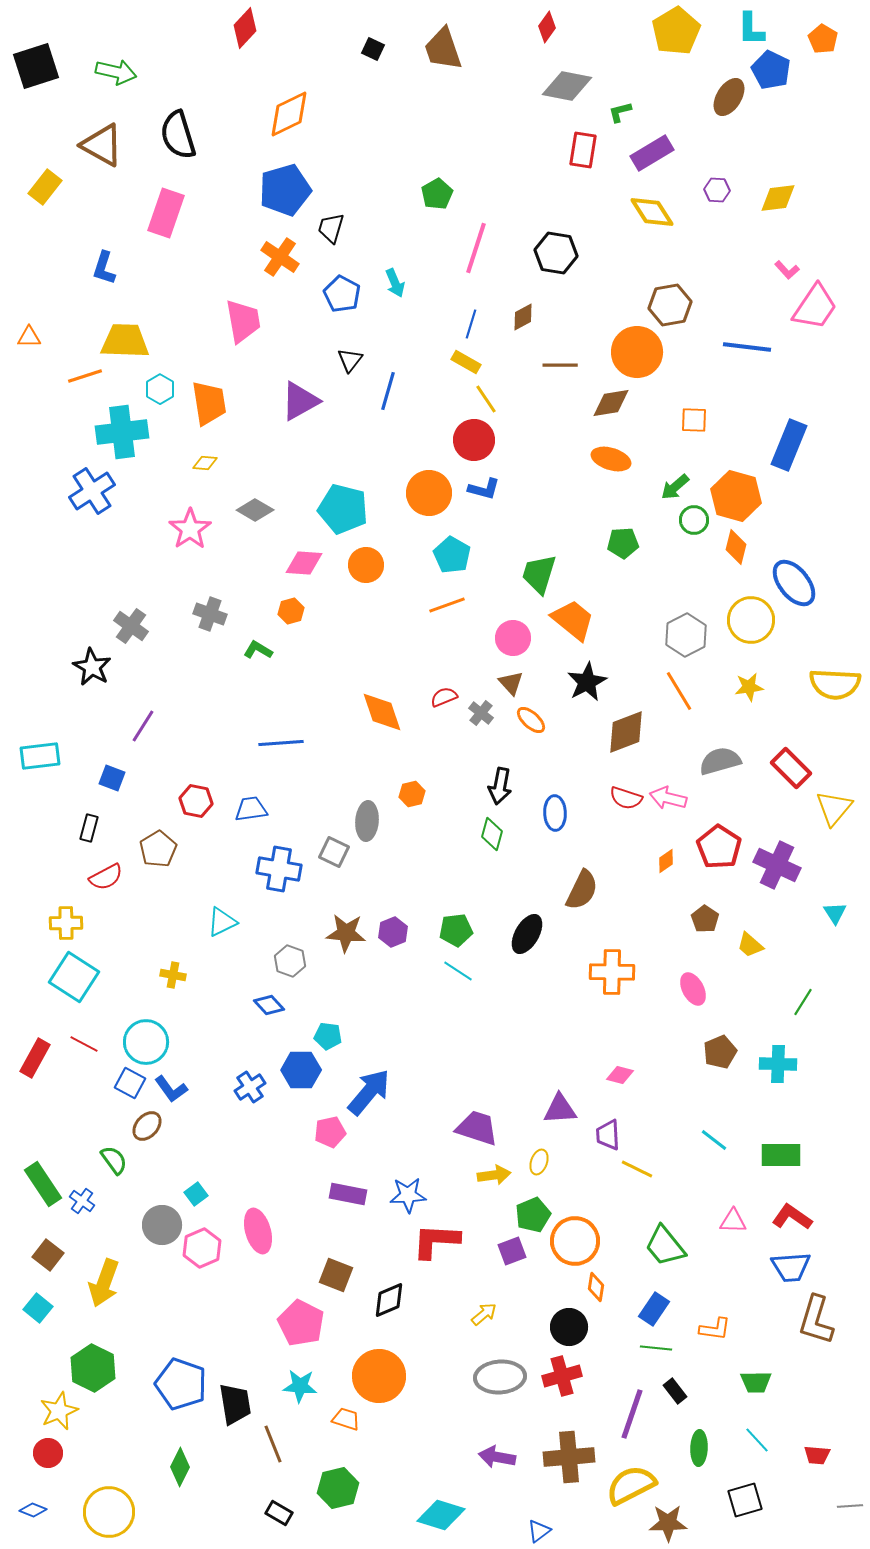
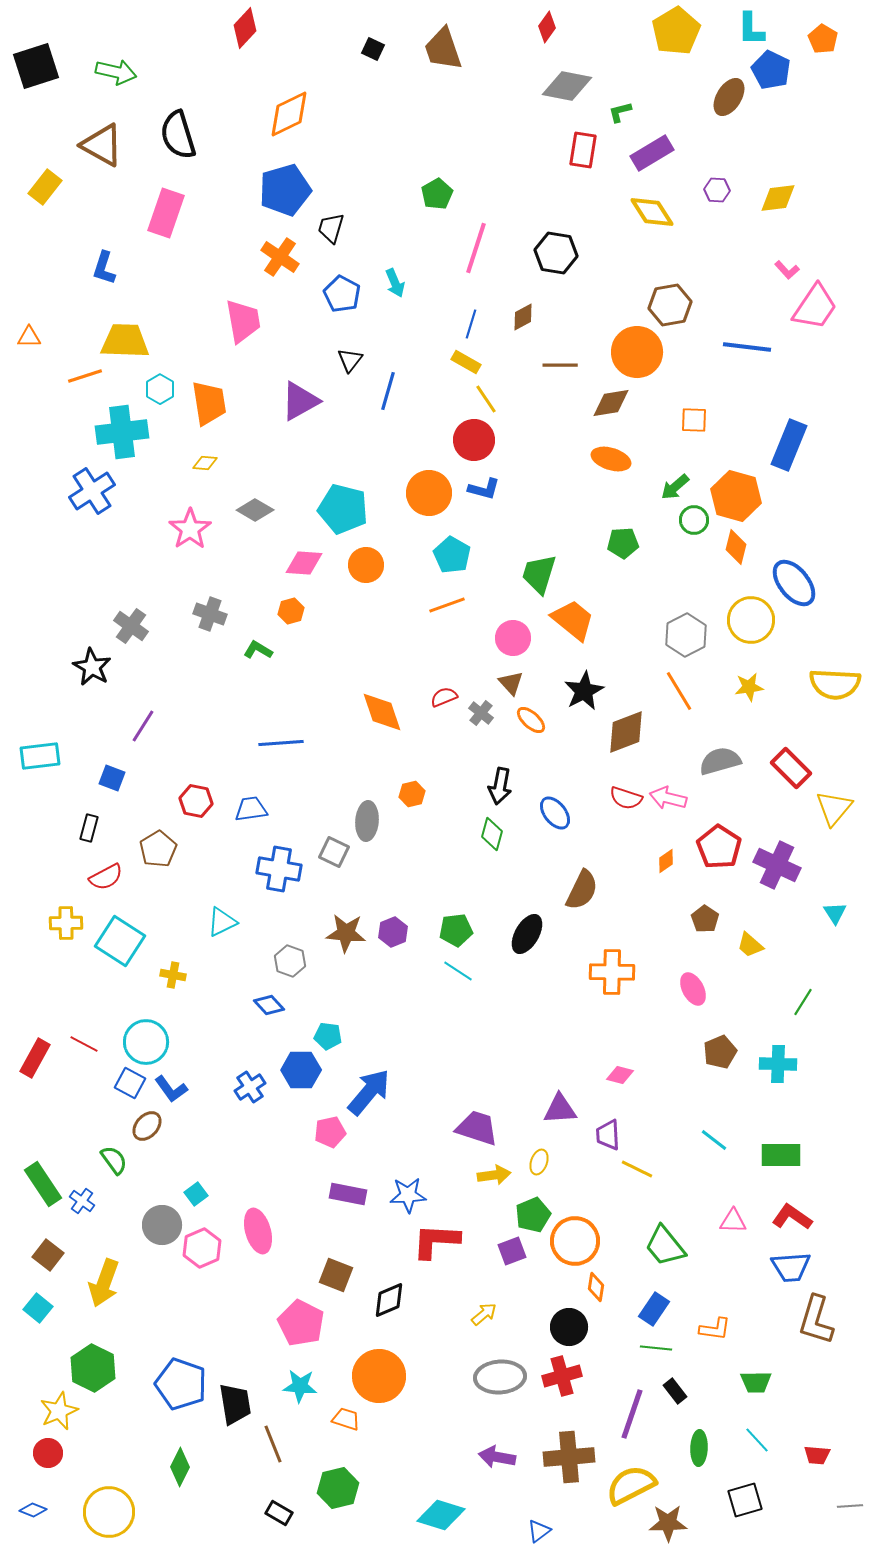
black star at (587, 682): moved 3 px left, 9 px down
blue ellipse at (555, 813): rotated 36 degrees counterclockwise
cyan square at (74, 977): moved 46 px right, 36 px up
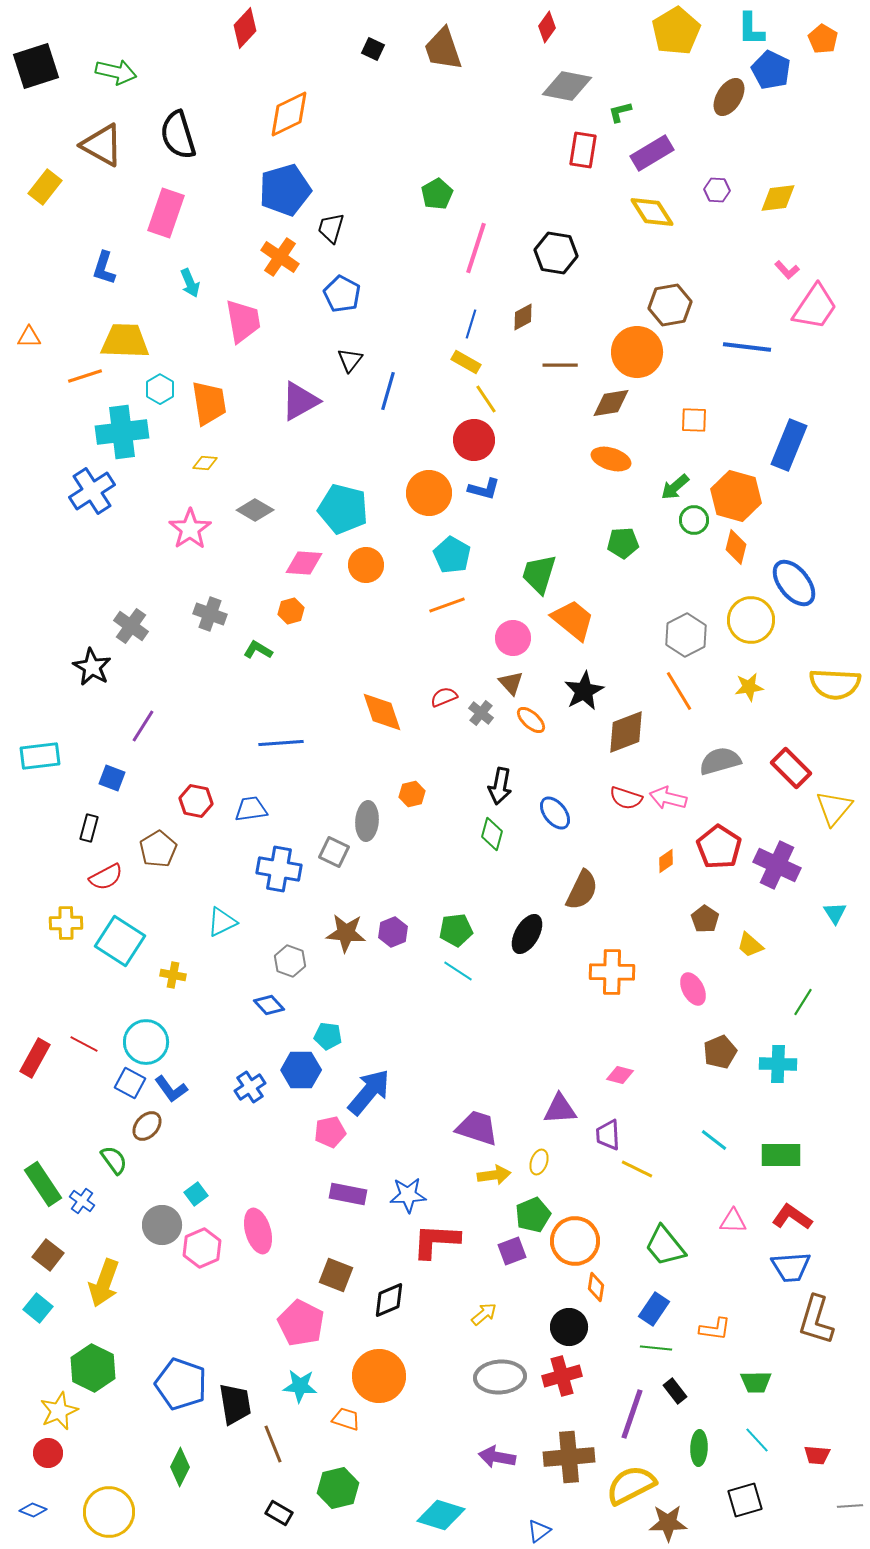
cyan arrow at (395, 283): moved 205 px left
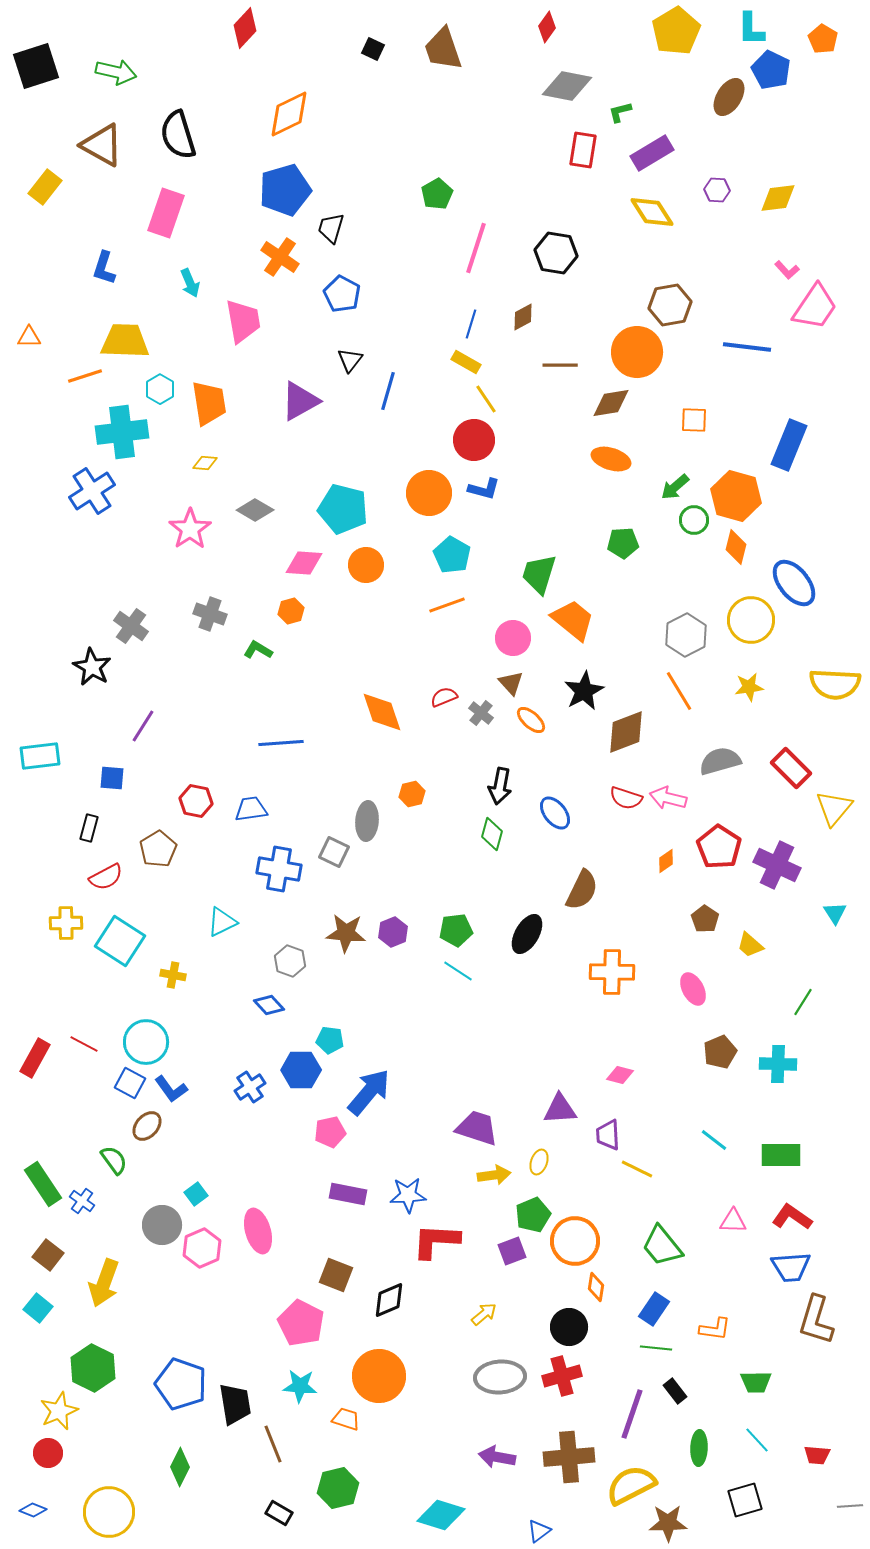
blue square at (112, 778): rotated 16 degrees counterclockwise
cyan pentagon at (328, 1036): moved 2 px right, 4 px down
green trapezoid at (665, 1246): moved 3 px left
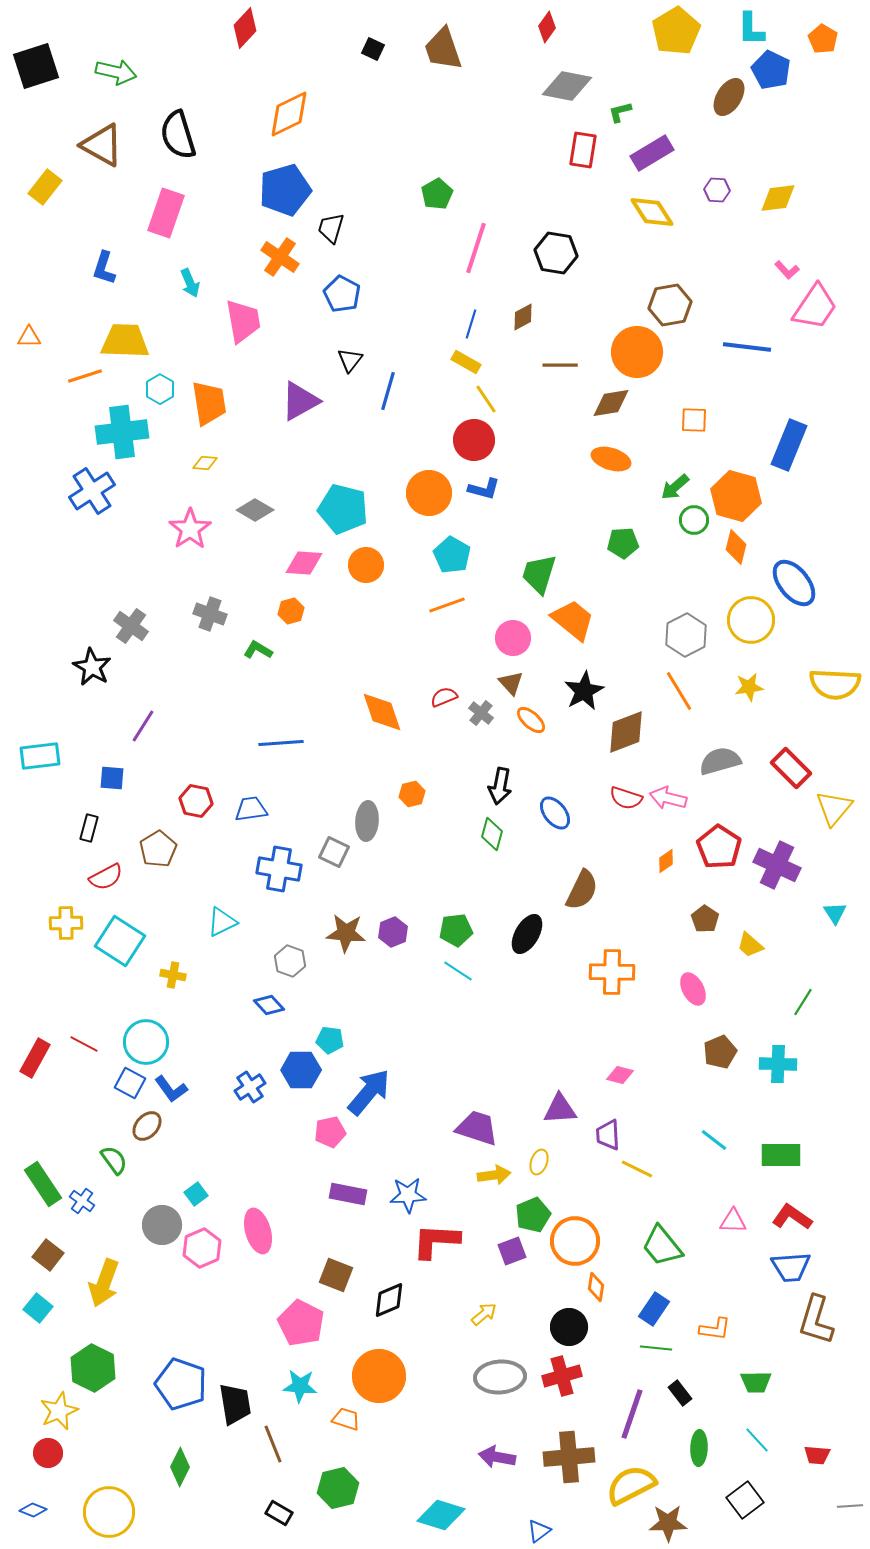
black rectangle at (675, 1391): moved 5 px right, 2 px down
black square at (745, 1500): rotated 21 degrees counterclockwise
